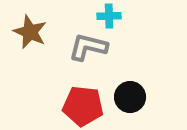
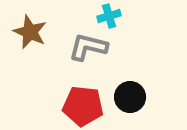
cyan cross: rotated 15 degrees counterclockwise
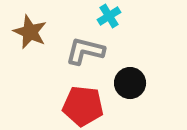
cyan cross: rotated 15 degrees counterclockwise
gray L-shape: moved 3 px left, 4 px down
black circle: moved 14 px up
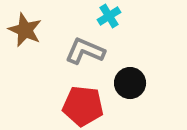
brown star: moved 5 px left, 2 px up
gray L-shape: rotated 9 degrees clockwise
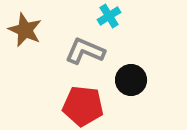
black circle: moved 1 px right, 3 px up
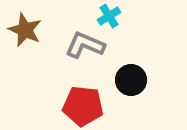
gray L-shape: moved 6 px up
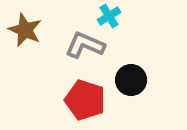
red pentagon: moved 2 px right, 6 px up; rotated 12 degrees clockwise
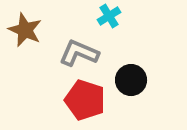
gray L-shape: moved 6 px left, 8 px down
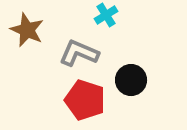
cyan cross: moved 3 px left, 1 px up
brown star: moved 2 px right
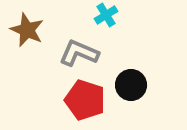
black circle: moved 5 px down
